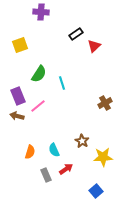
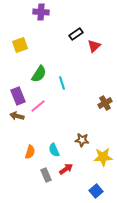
brown star: moved 1 px up; rotated 24 degrees counterclockwise
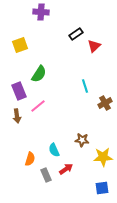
cyan line: moved 23 px right, 3 px down
purple rectangle: moved 1 px right, 5 px up
brown arrow: rotated 112 degrees counterclockwise
orange semicircle: moved 7 px down
blue square: moved 6 px right, 3 px up; rotated 32 degrees clockwise
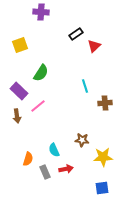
green semicircle: moved 2 px right, 1 px up
purple rectangle: rotated 24 degrees counterclockwise
brown cross: rotated 24 degrees clockwise
orange semicircle: moved 2 px left
red arrow: rotated 24 degrees clockwise
gray rectangle: moved 1 px left, 3 px up
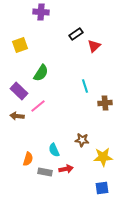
brown arrow: rotated 104 degrees clockwise
gray rectangle: rotated 56 degrees counterclockwise
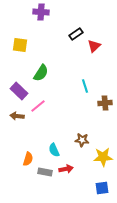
yellow square: rotated 28 degrees clockwise
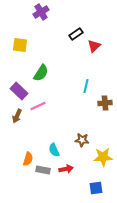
purple cross: rotated 35 degrees counterclockwise
cyan line: moved 1 px right; rotated 32 degrees clockwise
pink line: rotated 14 degrees clockwise
brown arrow: rotated 72 degrees counterclockwise
gray rectangle: moved 2 px left, 2 px up
blue square: moved 6 px left
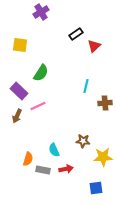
brown star: moved 1 px right, 1 px down
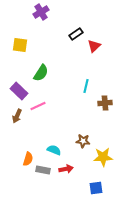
cyan semicircle: rotated 136 degrees clockwise
